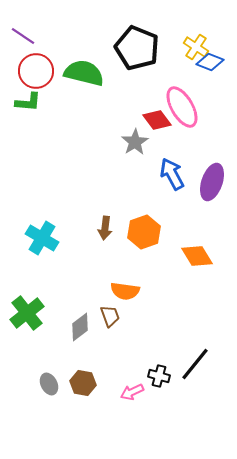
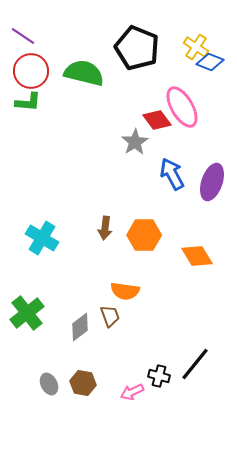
red circle: moved 5 px left
orange hexagon: moved 3 px down; rotated 20 degrees clockwise
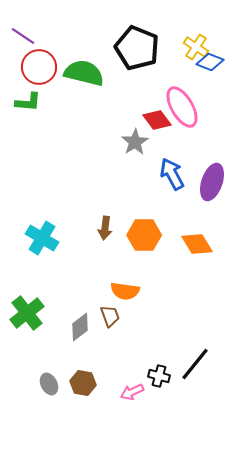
red circle: moved 8 px right, 4 px up
orange diamond: moved 12 px up
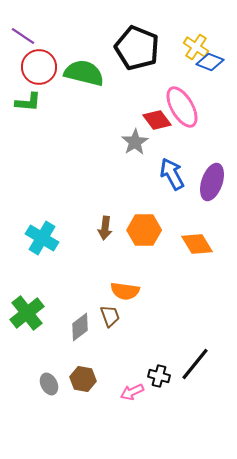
orange hexagon: moved 5 px up
brown hexagon: moved 4 px up
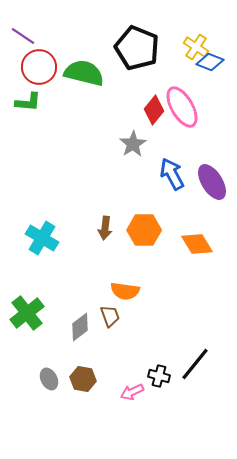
red diamond: moved 3 px left, 10 px up; rotated 76 degrees clockwise
gray star: moved 2 px left, 2 px down
purple ellipse: rotated 51 degrees counterclockwise
gray ellipse: moved 5 px up
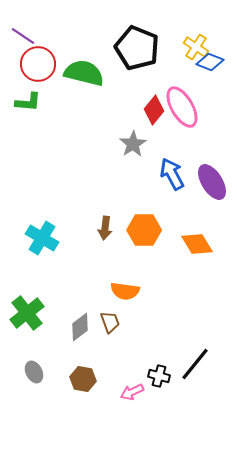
red circle: moved 1 px left, 3 px up
brown trapezoid: moved 6 px down
gray ellipse: moved 15 px left, 7 px up
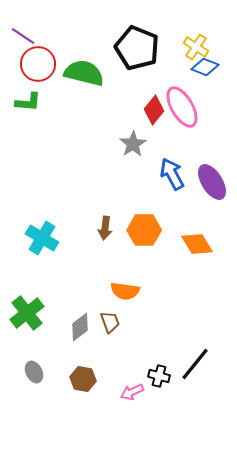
blue diamond: moved 5 px left, 5 px down
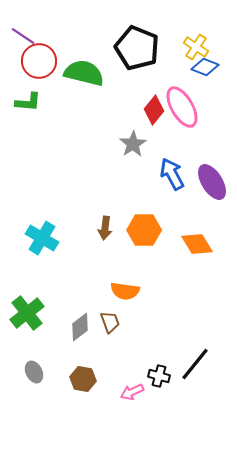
red circle: moved 1 px right, 3 px up
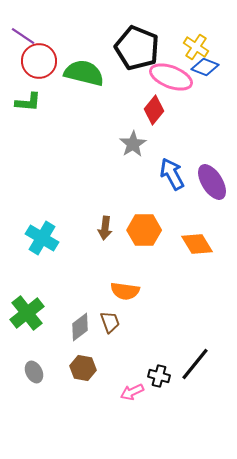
pink ellipse: moved 11 px left, 30 px up; rotated 39 degrees counterclockwise
brown hexagon: moved 11 px up
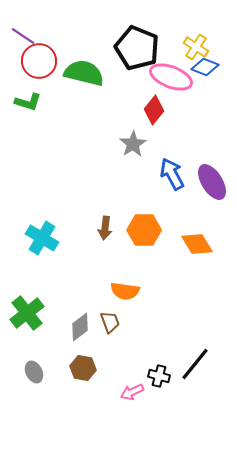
green L-shape: rotated 12 degrees clockwise
